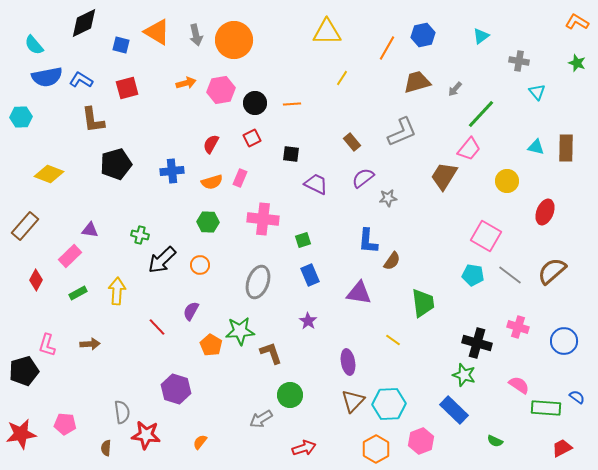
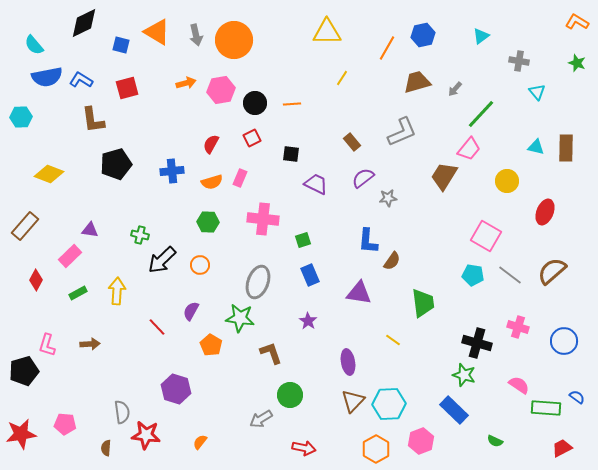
green star at (240, 331): moved 13 px up; rotated 12 degrees clockwise
red arrow at (304, 448): rotated 30 degrees clockwise
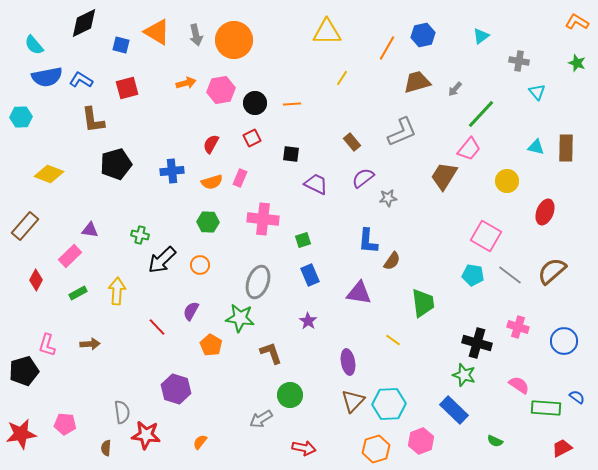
orange hexagon at (376, 449): rotated 12 degrees clockwise
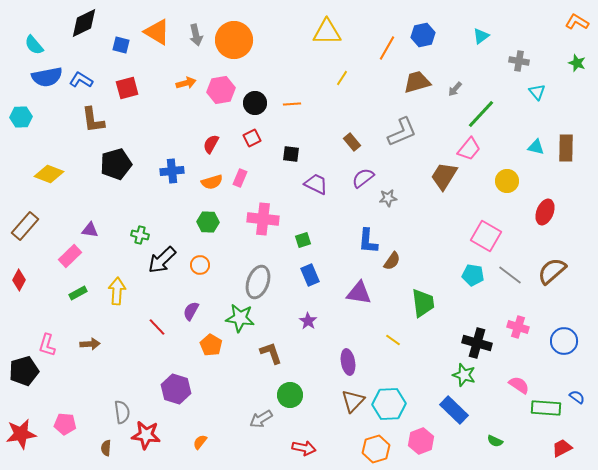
red diamond at (36, 280): moved 17 px left
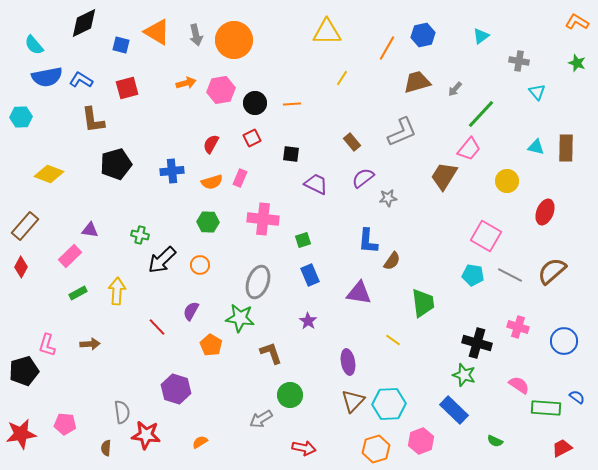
gray line at (510, 275): rotated 10 degrees counterclockwise
red diamond at (19, 280): moved 2 px right, 13 px up
orange semicircle at (200, 442): rotated 21 degrees clockwise
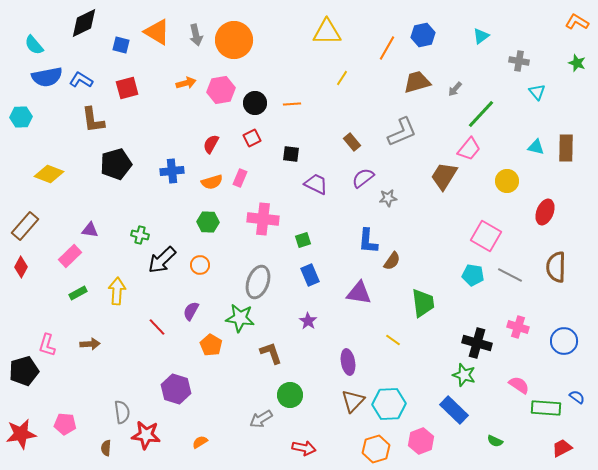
brown semicircle at (552, 271): moved 4 px right, 4 px up; rotated 48 degrees counterclockwise
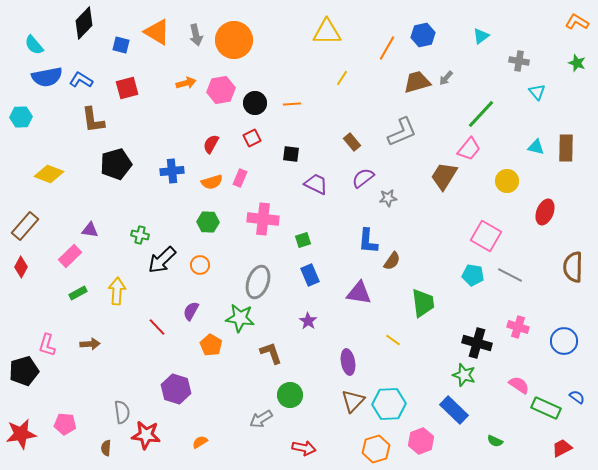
black diamond at (84, 23): rotated 20 degrees counterclockwise
gray arrow at (455, 89): moved 9 px left, 11 px up
brown semicircle at (556, 267): moved 17 px right
green rectangle at (546, 408): rotated 20 degrees clockwise
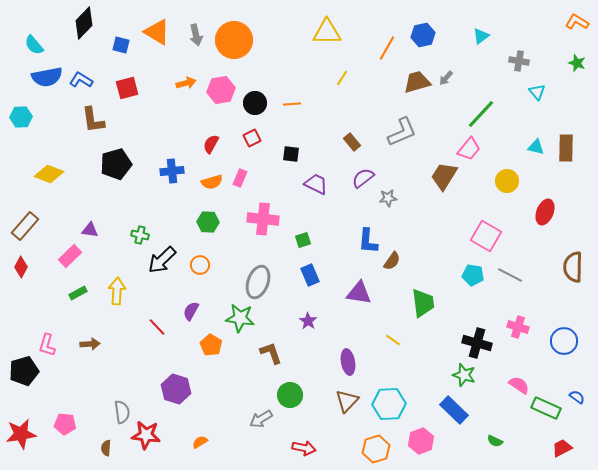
brown triangle at (353, 401): moved 6 px left
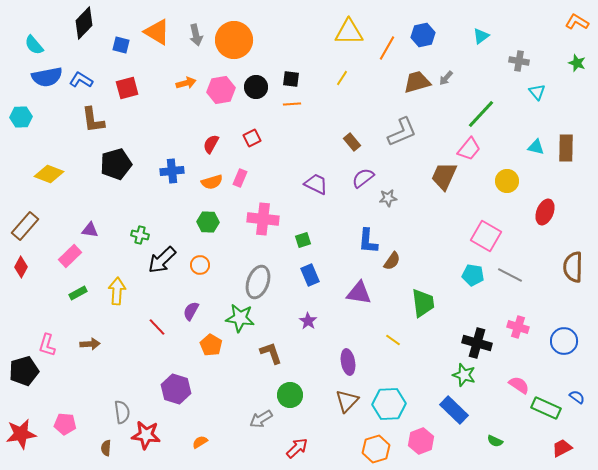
yellow triangle at (327, 32): moved 22 px right
black circle at (255, 103): moved 1 px right, 16 px up
black square at (291, 154): moved 75 px up
brown trapezoid at (444, 176): rotated 8 degrees counterclockwise
red arrow at (304, 448): moved 7 px left; rotated 55 degrees counterclockwise
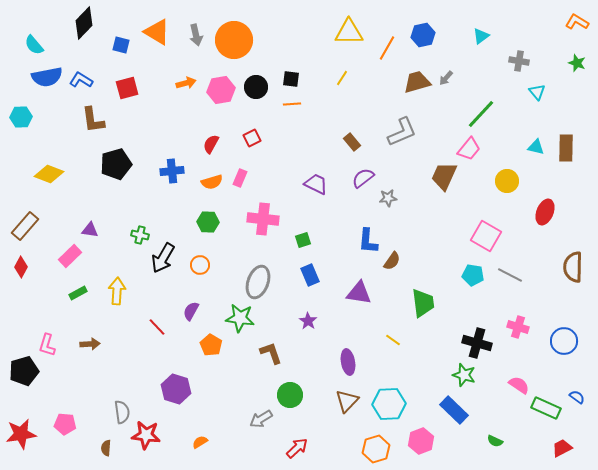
black arrow at (162, 260): moved 1 px right, 2 px up; rotated 16 degrees counterclockwise
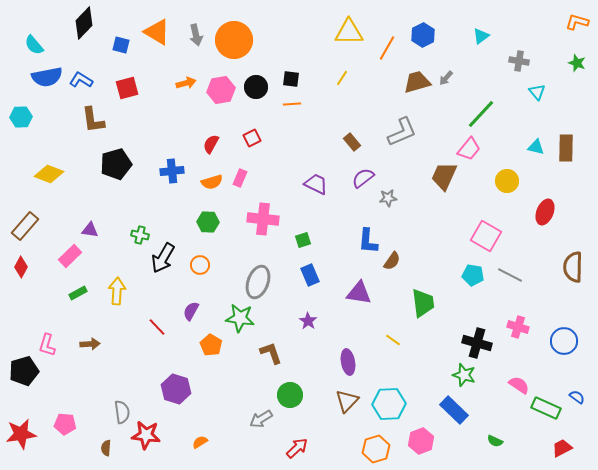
orange L-shape at (577, 22): rotated 15 degrees counterclockwise
blue hexagon at (423, 35): rotated 15 degrees counterclockwise
